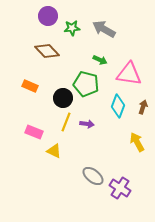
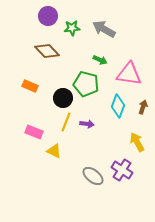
purple cross: moved 2 px right, 18 px up
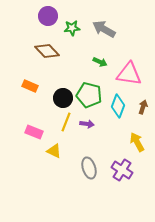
green arrow: moved 2 px down
green pentagon: moved 3 px right, 11 px down
gray ellipse: moved 4 px left, 8 px up; rotated 35 degrees clockwise
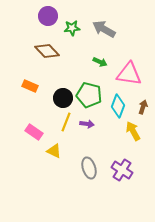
pink rectangle: rotated 12 degrees clockwise
yellow arrow: moved 4 px left, 11 px up
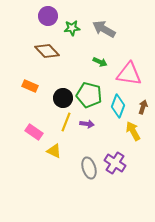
purple cross: moved 7 px left, 7 px up
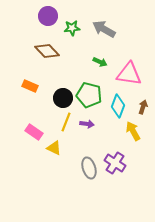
yellow triangle: moved 3 px up
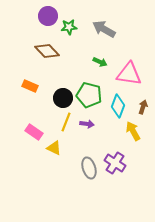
green star: moved 3 px left, 1 px up
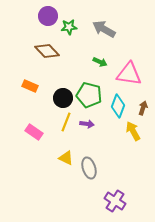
brown arrow: moved 1 px down
yellow triangle: moved 12 px right, 10 px down
purple cross: moved 38 px down
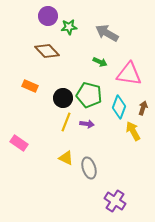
gray arrow: moved 3 px right, 4 px down
cyan diamond: moved 1 px right, 1 px down
pink rectangle: moved 15 px left, 11 px down
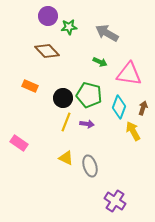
gray ellipse: moved 1 px right, 2 px up
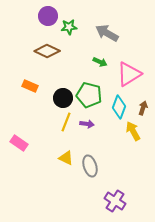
brown diamond: rotated 20 degrees counterclockwise
pink triangle: rotated 40 degrees counterclockwise
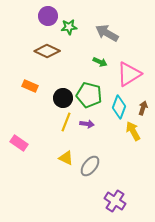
gray ellipse: rotated 55 degrees clockwise
